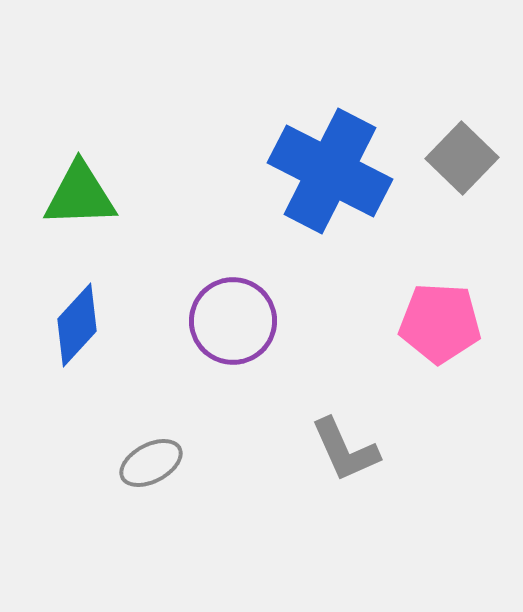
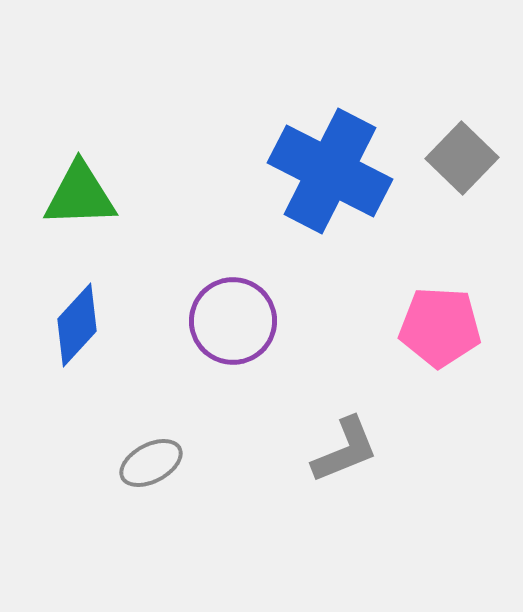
pink pentagon: moved 4 px down
gray L-shape: rotated 88 degrees counterclockwise
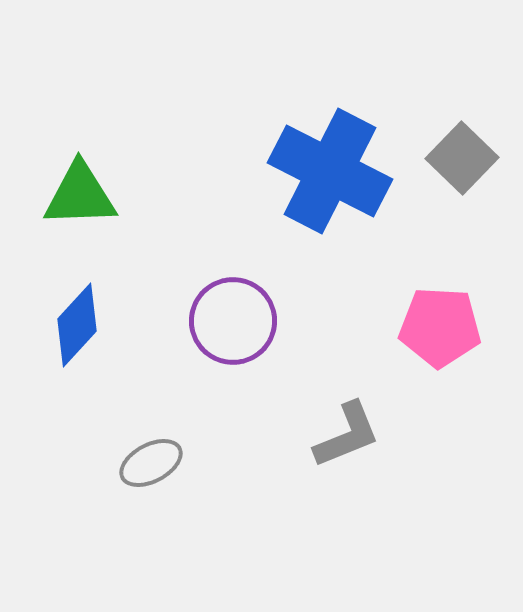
gray L-shape: moved 2 px right, 15 px up
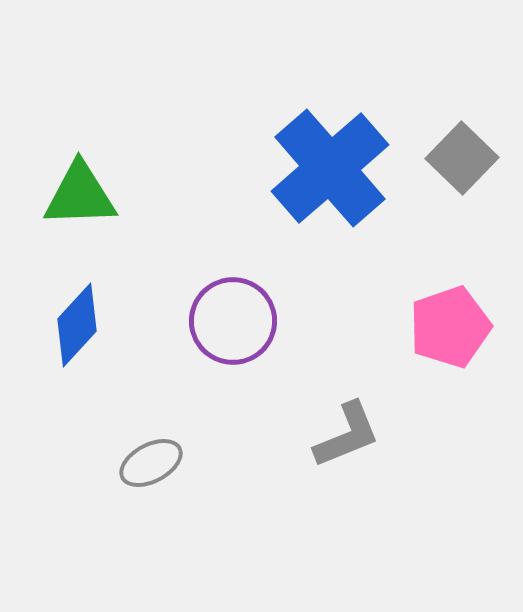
blue cross: moved 3 px up; rotated 22 degrees clockwise
pink pentagon: moved 10 px right; rotated 22 degrees counterclockwise
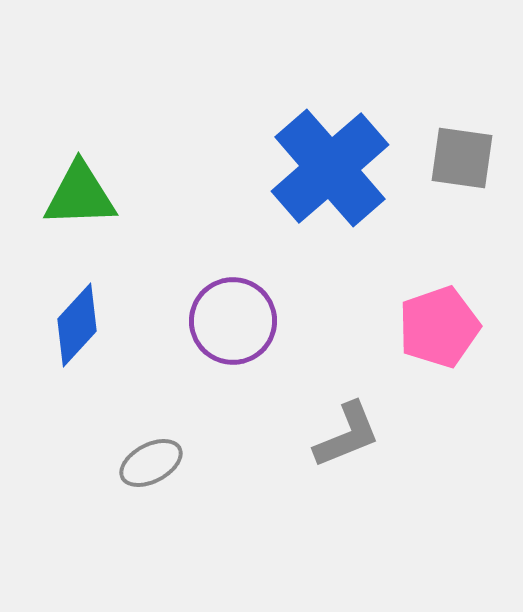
gray square: rotated 36 degrees counterclockwise
pink pentagon: moved 11 px left
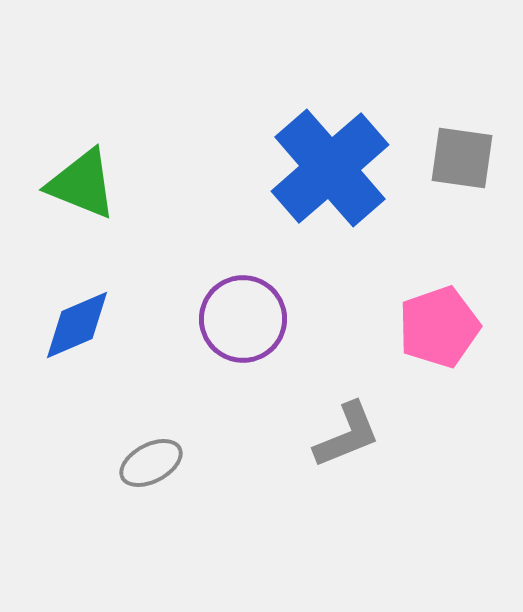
green triangle: moved 2 px right, 11 px up; rotated 24 degrees clockwise
purple circle: moved 10 px right, 2 px up
blue diamond: rotated 24 degrees clockwise
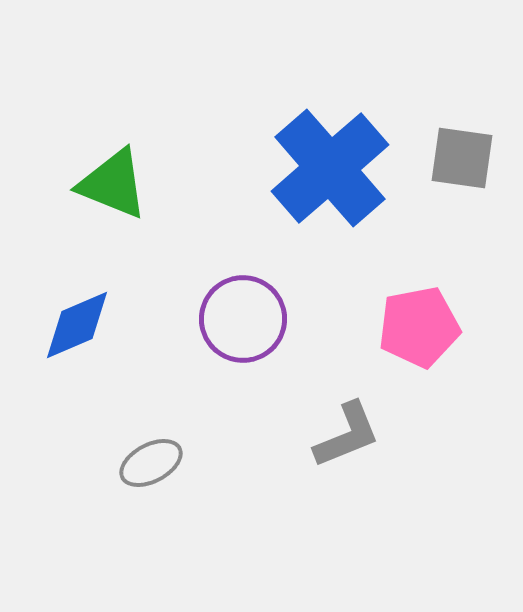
green triangle: moved 31 px right
pink pentagon: moved 20 px left; rotated 8 degrees clockwise
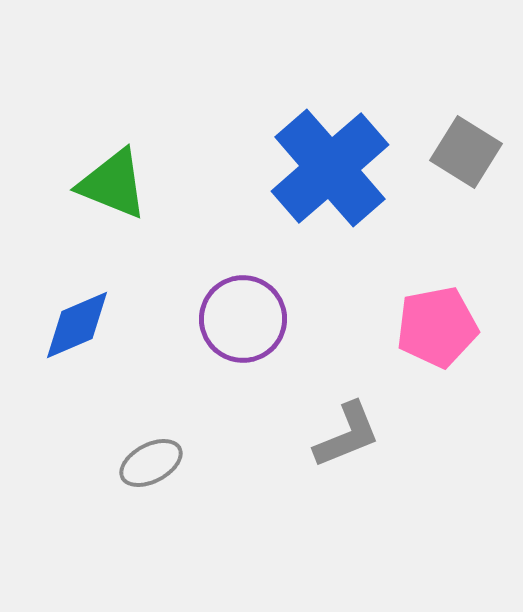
gray square: moved 4 px right, 6 px up; rotated 24 degrees clockwise
pink pentagon: moved 18 px right
